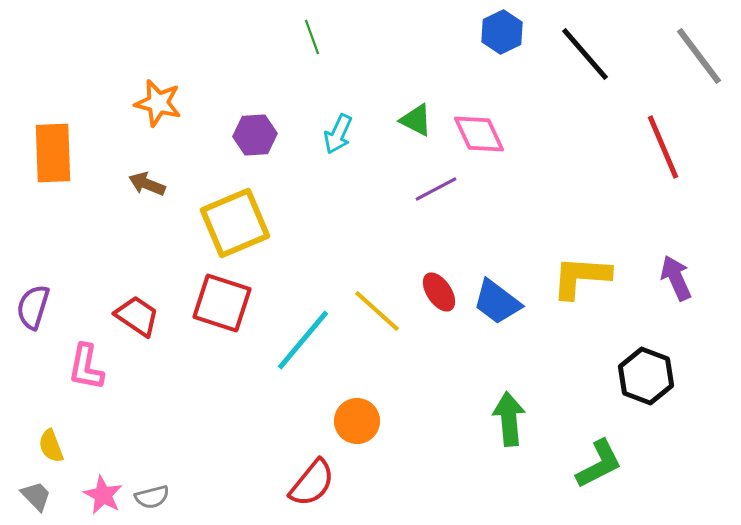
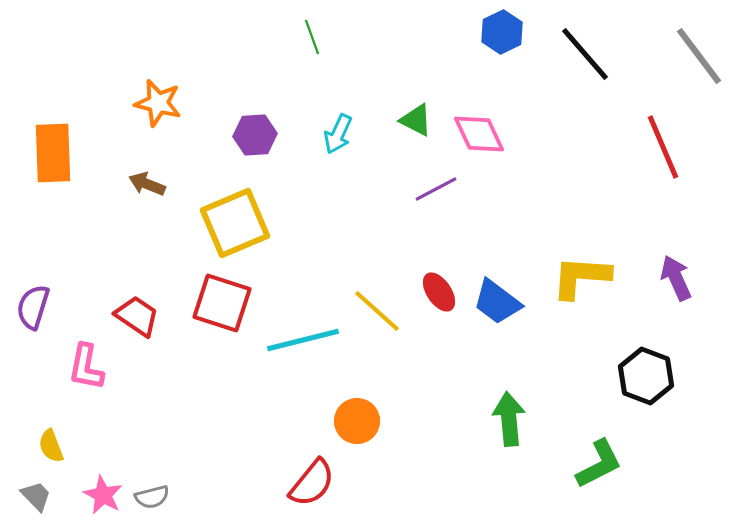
cyan line: rotated 36 degrees clockwise
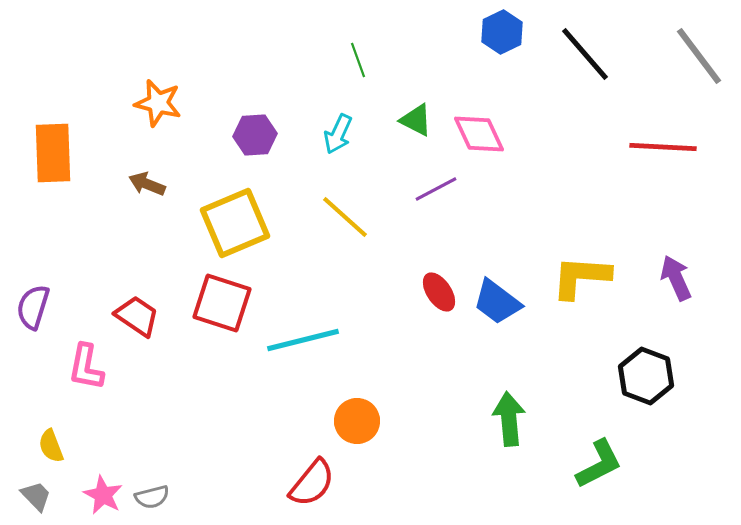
green line: moved 46 px right, 23 px down
red line: rotated 64 degrees counterclockwise
yellow line: moved 32 px left, 94 px up
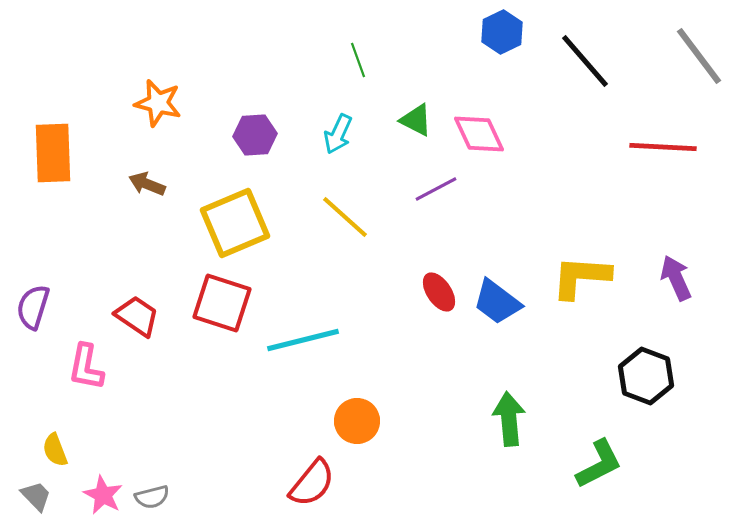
black line: moved 7 px down
yellow semicircle: moved 4 px right, 4 px down
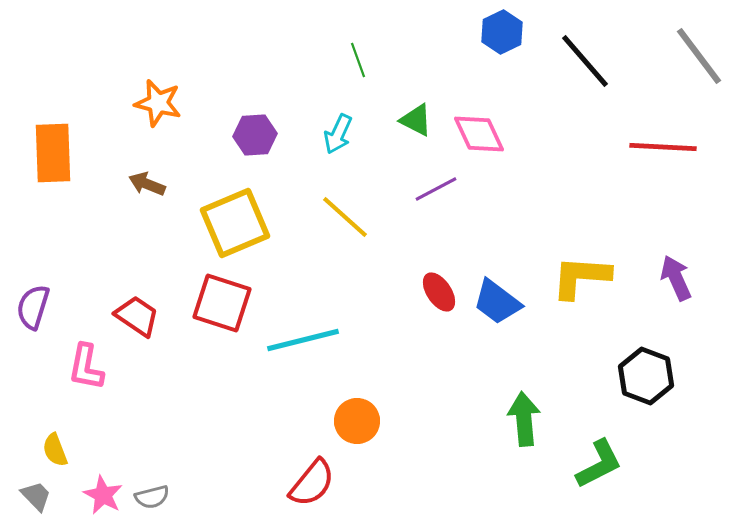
green arrow: moved 15 px right
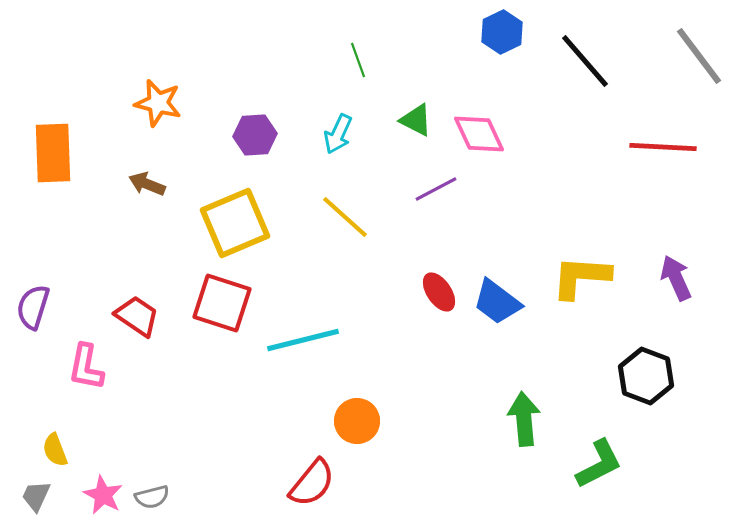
gray trapezoid: rotated 112 degrees counterclockwise
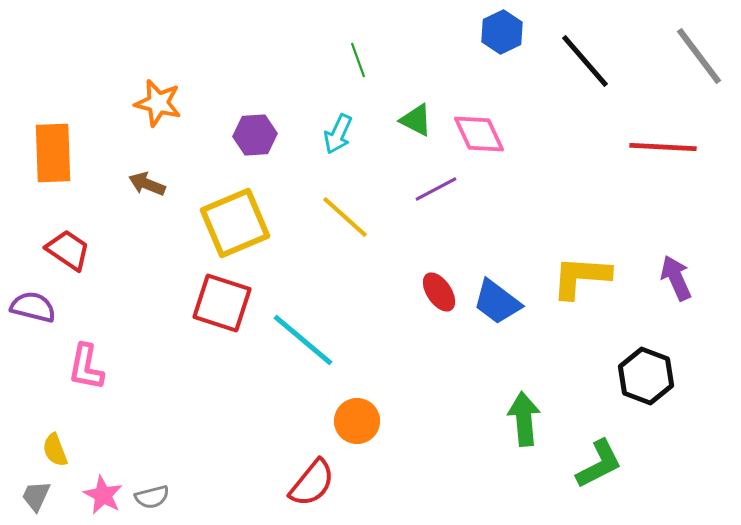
purple semicircle: rotated 87 degrees clockwise
red trapezoid: moved 69 px left, 66 px up
cyan line: rotated 54 degrees clockwise
